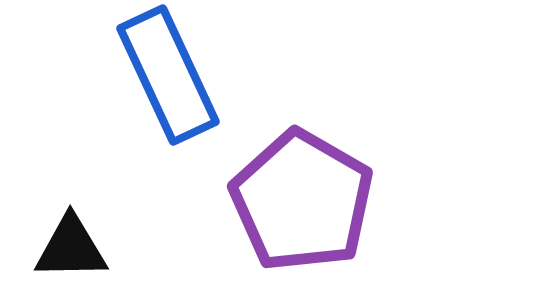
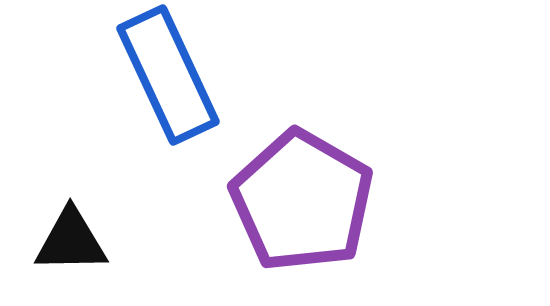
black triangle: moved 7 px up
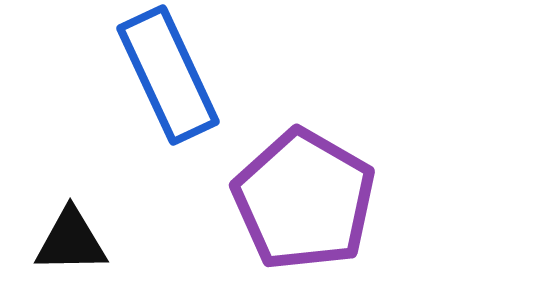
purple pentagon: moved 2 px right, 1 px up
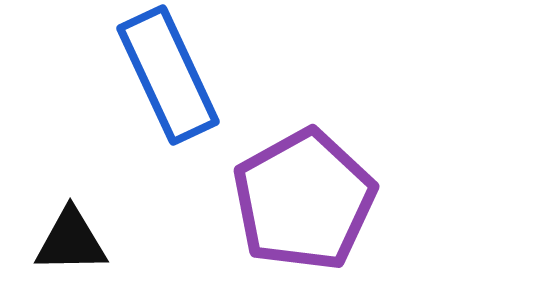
purple pentagon: rotated 13 degrees clockwise
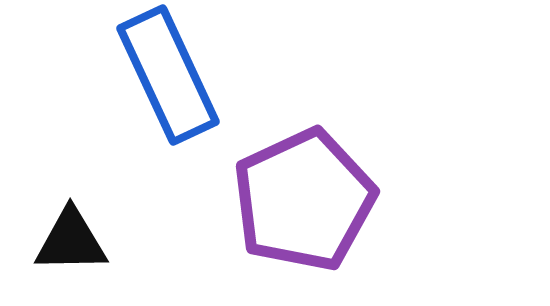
purple pentagon: rotated 4 degrees clockwise
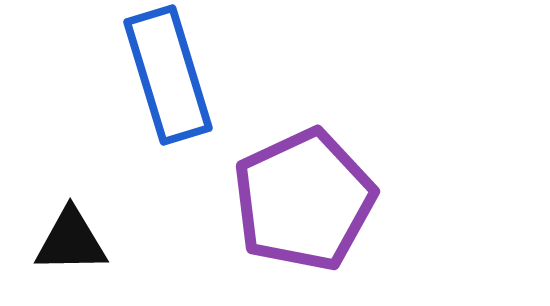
blue rectangle: rotated 8 degrees clockwise
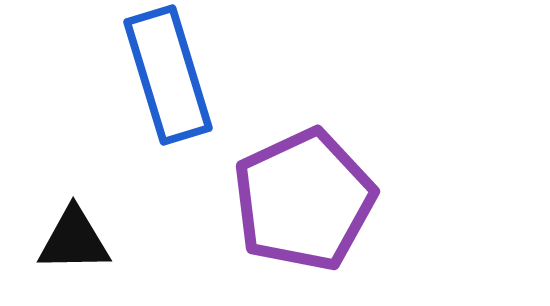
black triangle: moved 3 px right, 1 px up
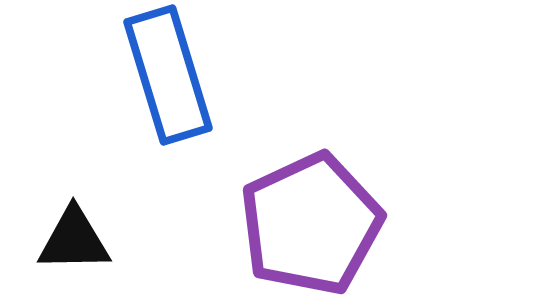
purple pentagon: moved 7 px right, 24 px down
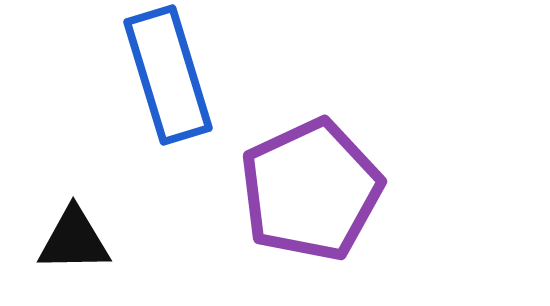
purple pentagon: moved 34 px up
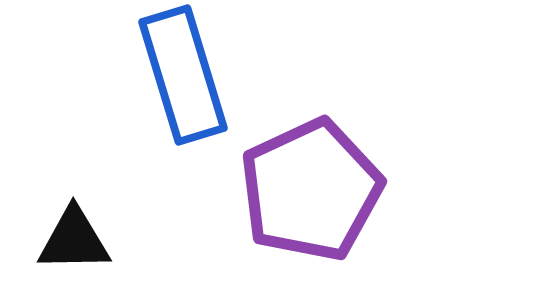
blue rectangle: moved 15 px right
